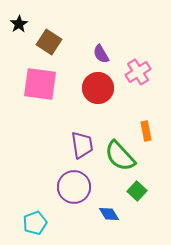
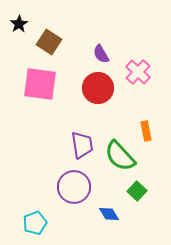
pink cross: rotated 15 degrees counterclockwise
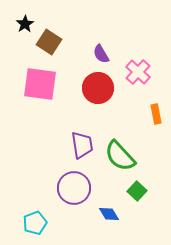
black star: moved 6 px right
orange rectangle: moved 10 px right, 17 px up
purple circle: moved 1 px down
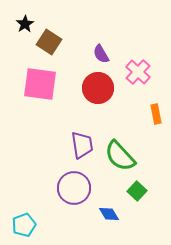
cyan pentagon: moved 11 px left, 2 px down
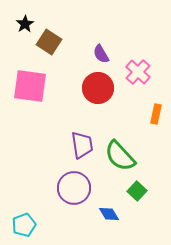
pink square: moved 10 px left, 2 px down
orange rectangle: rotated 24 degrees clockwise
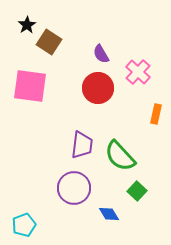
black star: moved 2 px right, 1 px down
purple trapezoid: rotated 16 degrees clockwise
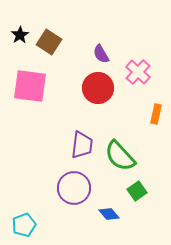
black star: moved 7 px left, 10 px down
green square: rotated 12 degrees clockwise
blue diamond: rotated 10 degrees counterclockwise
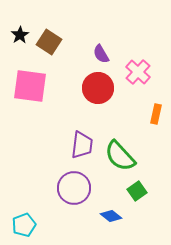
blue diamond: moved 2 px right, 2 px down; rotated 10 degrees counterclockwise
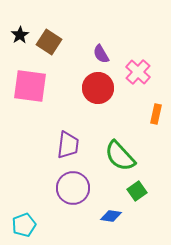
purple trapezoid: moved 14 px left
purple circle: moved 1 px left
blue diamond: rotated 30 degrees counterclockwise
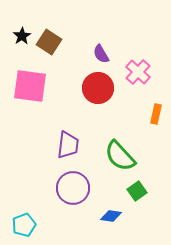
black star: moved 2 px right, 1 px down
